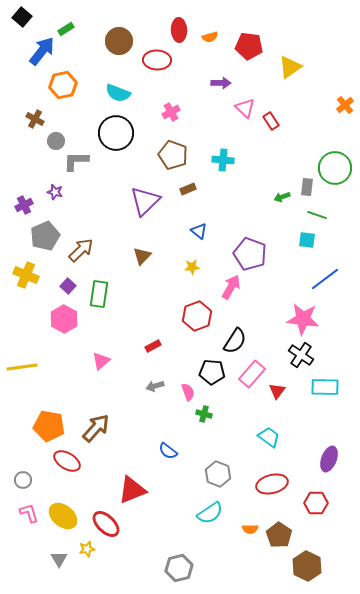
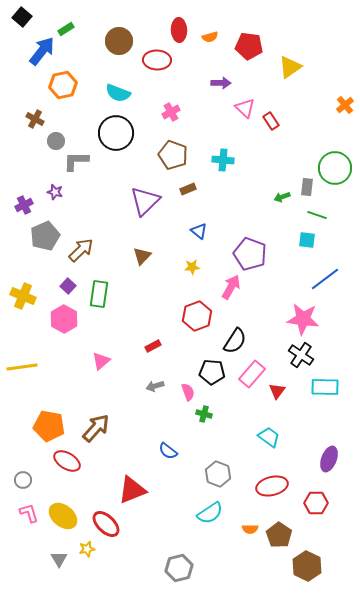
yellow cross at (26, 275): moved 3 px left, 21 px down
red ellipse at (272, 484): moved 2 px down
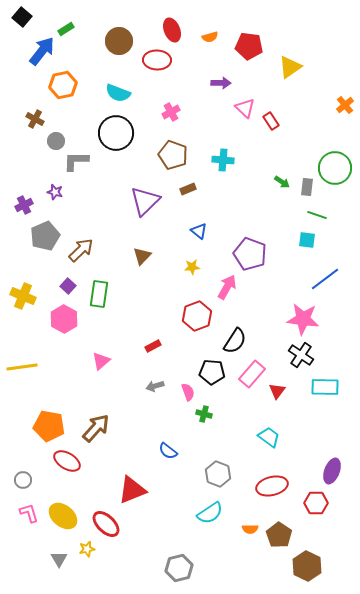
red ellipse at (179, 30): moved 7 px left; rotated 20 degrees counterclockwise
green arrow at (282, 197): moved 15 px up; rotated 126 degrees counterclockwise
pink arrow at (231, 287): moved 4 px left
purple ellipse at (329, 459): moved 3 px right, 12 px down
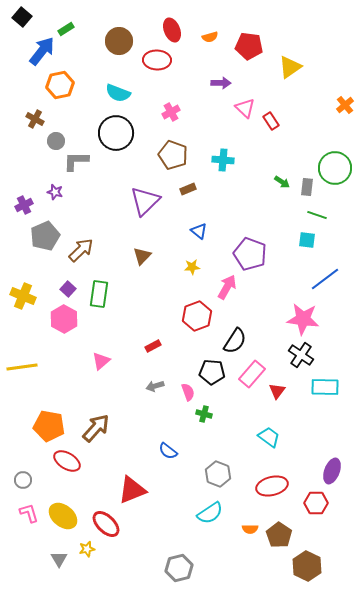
orange hexagon at (63, 85): moved 3 px left
purple square at (68, 286): moved 3 px down
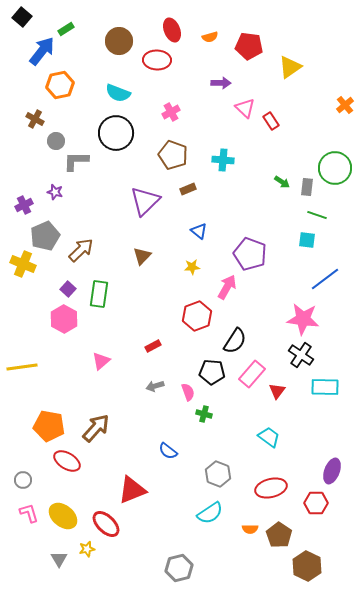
yellow cross at (23, 296): moved 32 px up
red ellipse at (272, 486): moved 1 px left, 2 px down
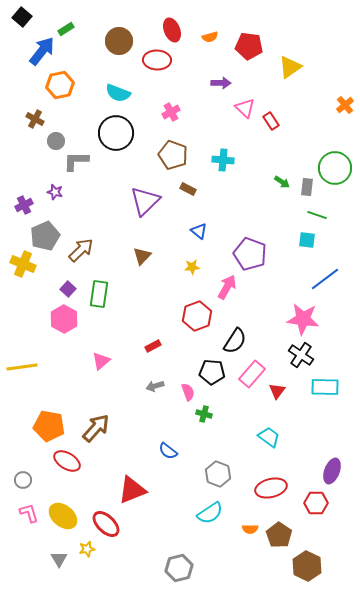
brown rectangle at (188, 189): rotated 49 degrees clockwise
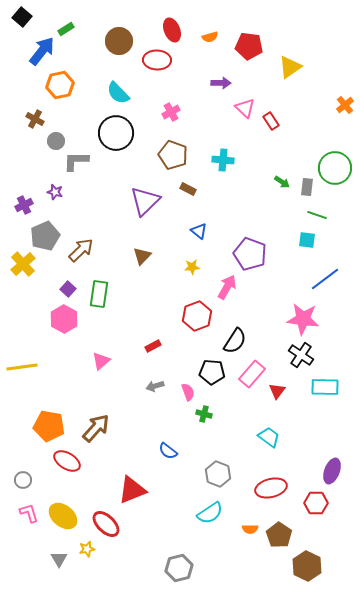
cyan semicircle at (118, 93): rotated 25 degrees clockwise
yellow cross at (23, 264): rotated 25 degrees clockwise
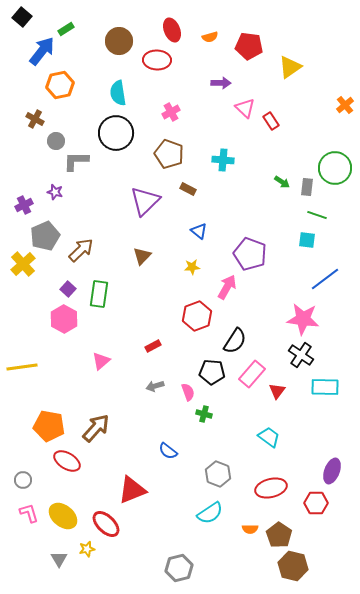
cyan semicircle at (118, 93): rotated 35 degrees clockwise
brown pentagon at (173, 155): moved 4 px left, 1 px up
brown hexagon at (307, 566): moved 14 px left; rotated 12 degrees counterclockwise
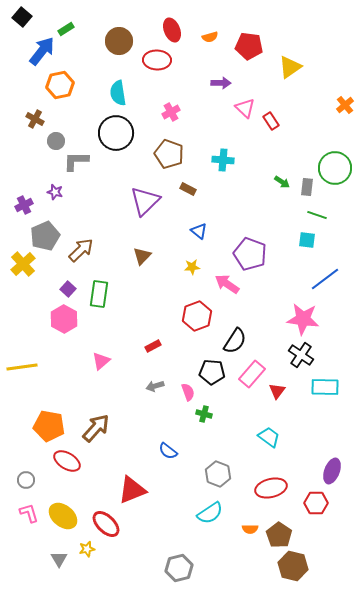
pink arrow at (227, 287): moved 3 px up; rotated 85 degrees counterclockwise
gray circle at (23, 480): moved 3 px right
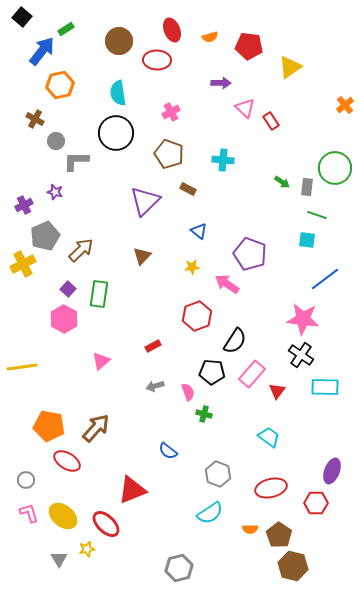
yellow cross at (23, 264): rotated 15 degrees clockwise
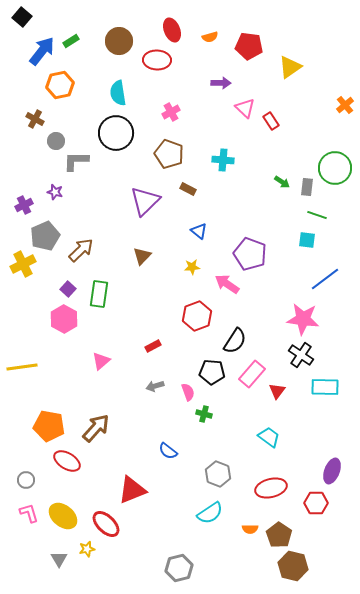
green rectangle at (66, 29): moved 5 px right, 12 px down
